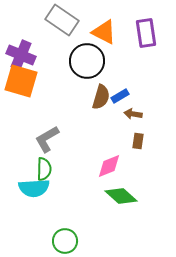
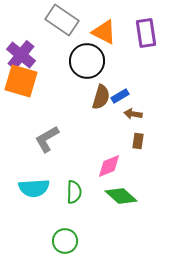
purple cross: rotated 16 degrees clockwise
green semicircle: moved 30 px right, 23 px down
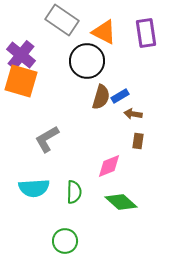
green diamond: moved 6 px down
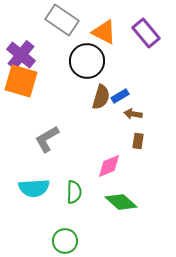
purple rectangle: rotated 32 degrees counterclockwise
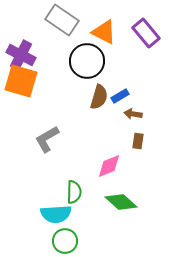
purple cross: rotated 12 degrees counterclockwise
brown semicircle: moved 2 px left
cyan semicircle: moved 22 px right, 26 px down
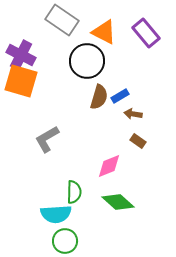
brown rectangle: rotated 63 degrees counterclockwise
green diamond: moved 3 px left
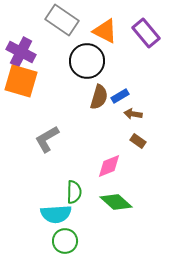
orange triangle: moved 1 px right, 1 px up
purple cross: moved 3 px up
green diamond: moved 2 px left
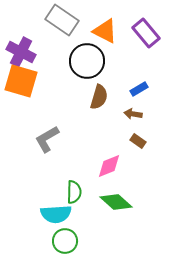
blue rectangle: moved 19 px right, 7 px up
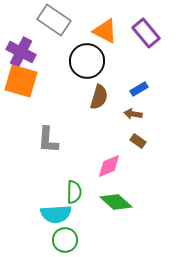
gray rectangle: moved 8 px left
gray L-shape: moved 1 px right, 1 px down; rotated 56 degrees counterclockwise
green circle: moved 1 px up
